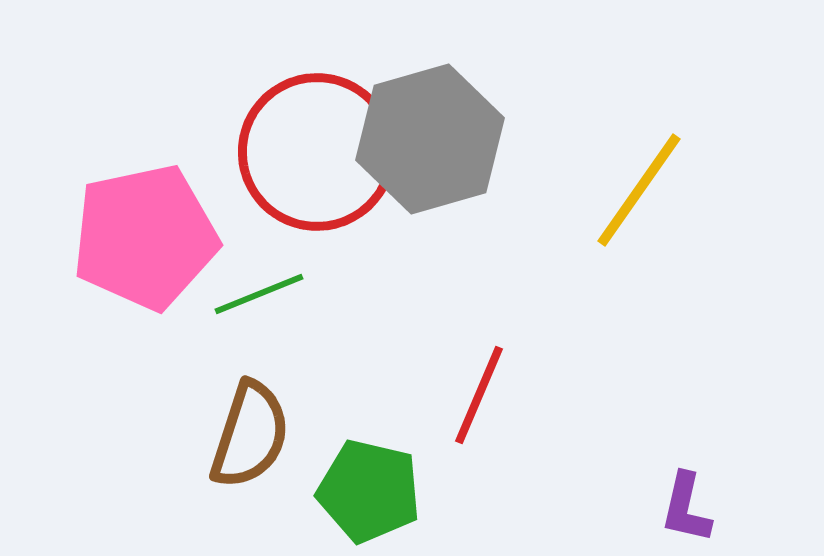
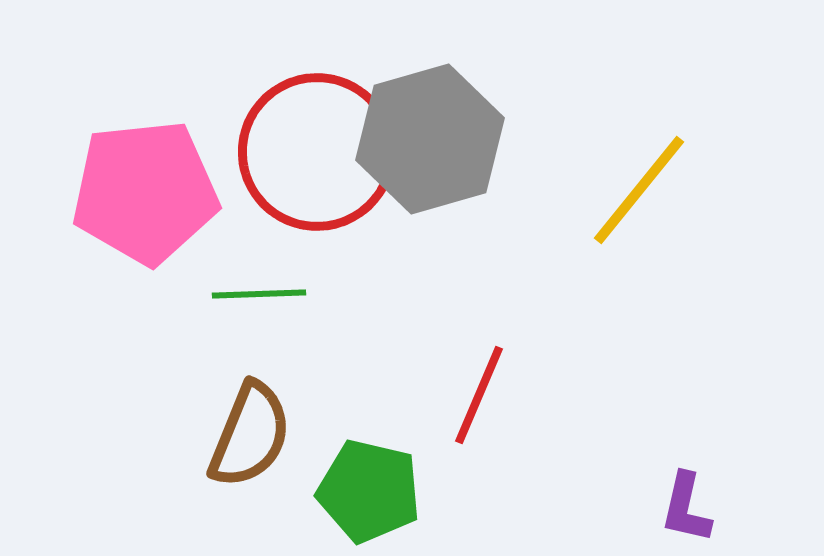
yellow line: rotated 4 degrees clockwise
pink pentagon: moved 45 px up; rotated 6 degrees clockwise
green line: rotated 20 degrees clockwise
brown semicircle: rotated 4 degrees clockwise
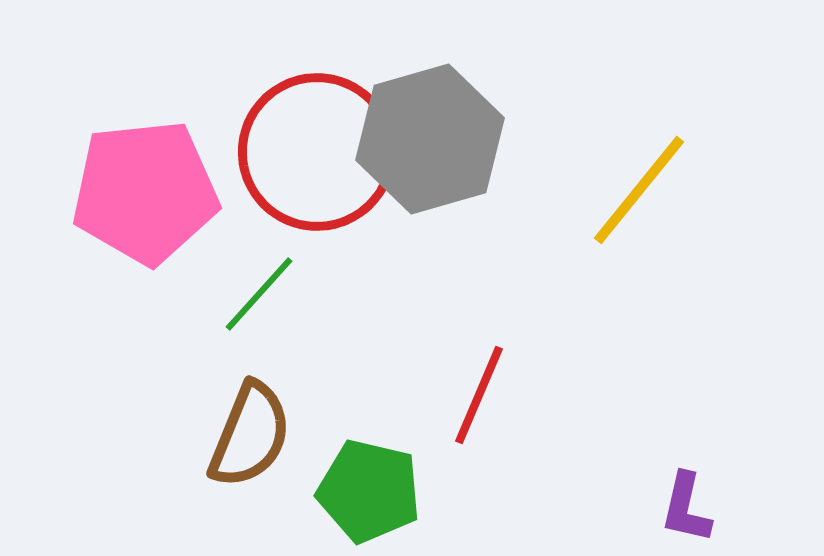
green line: rotated 46 degrees counterclockwise
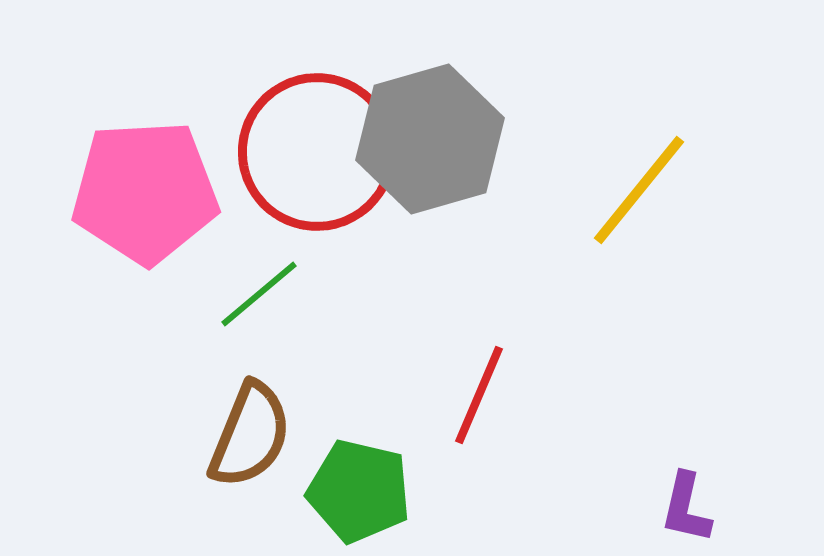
pink pentagon: rotated 3 degrees clockwise
green line: rotated 8 degrees clockwise
green pentagon: moved 10 px left
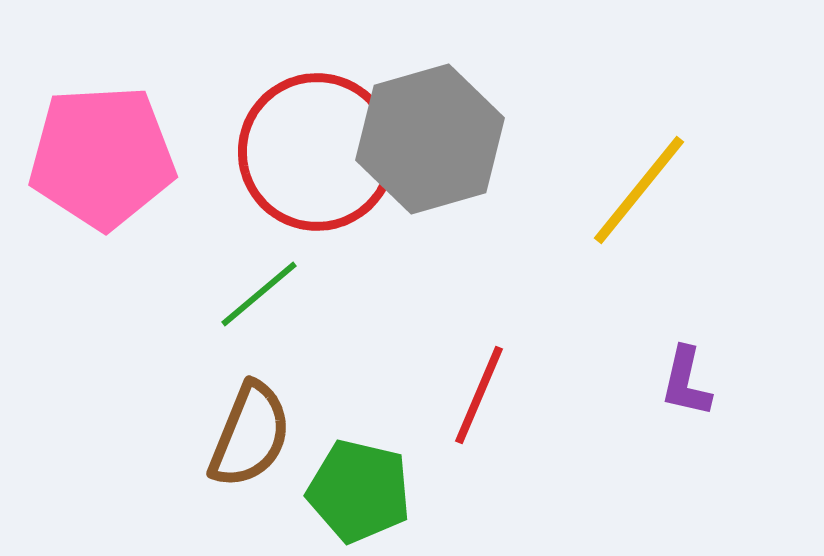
pink pentagon: moved 43 px left, 35 px up
purple L-shape: moved 126 px up
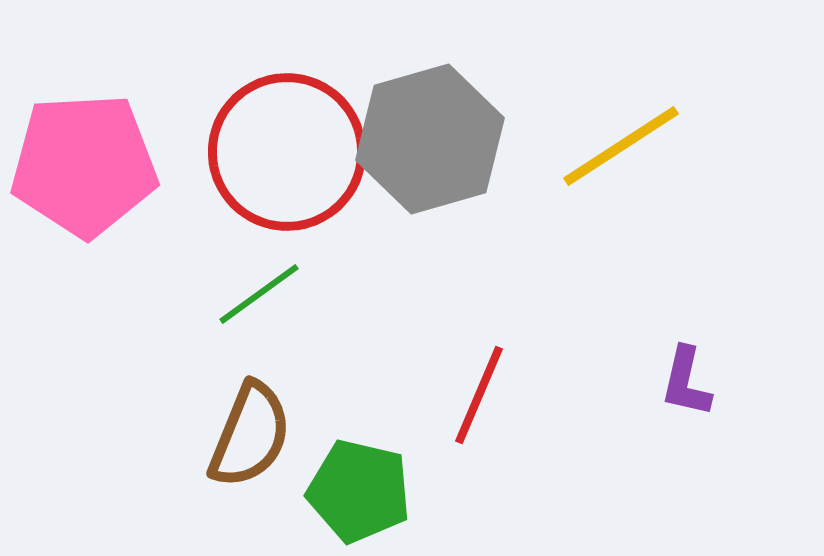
red circle: moved 30 px left
pink pentagon: moved 18 px left, 8 px down
yellow line: moved 18 px left, 44 px up; rotated 18 degrees clockwise
green line: rotated 4 degrees clockwise
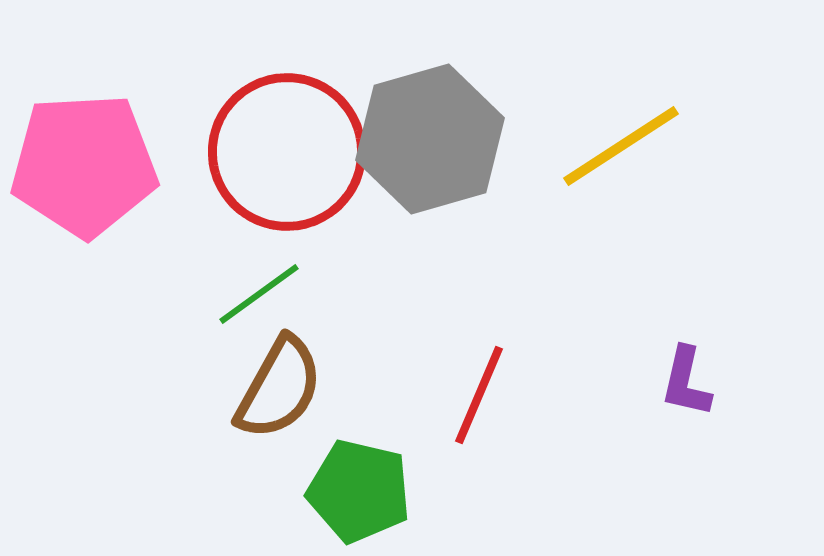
brown semicircle: moved 29 px right, 47 px up; rotated 7 degrees clockwise
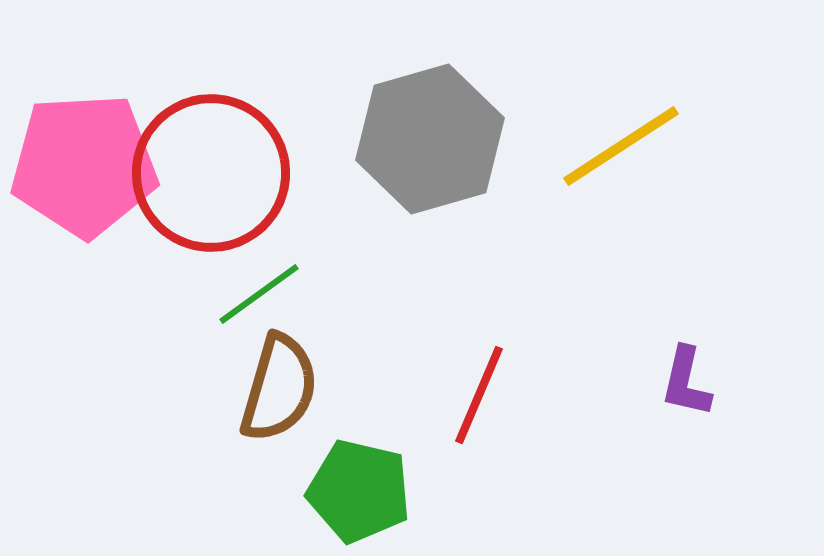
red circle: moved 76 px left, 21 px down
brown semicircle: rotated 13 degrees counterclockwise
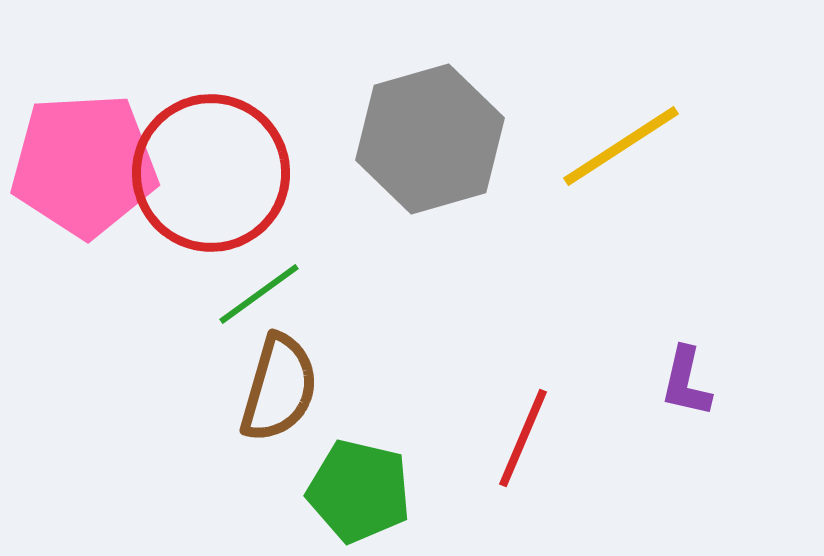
red line: moved 44 px right, 43 px down
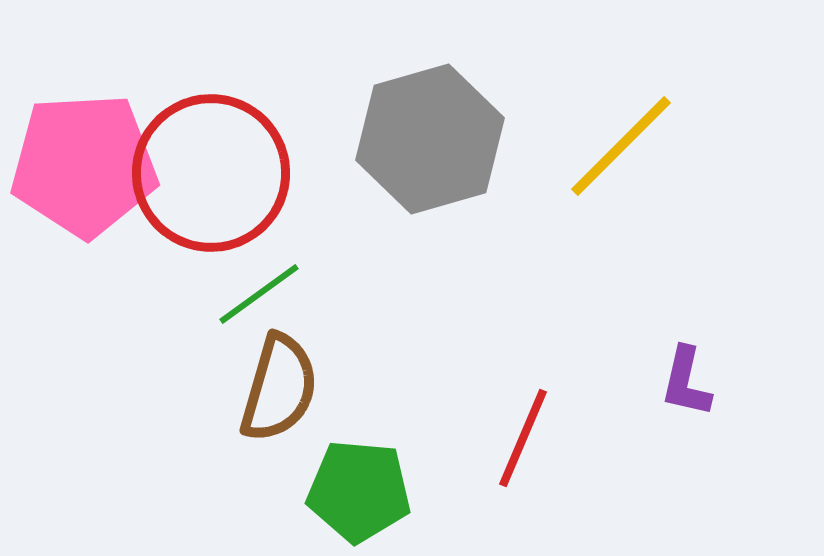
yellow line: rotated 12 degrees counterclockwise
green pentagon: rotated 8 degrees counterclockwise
